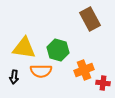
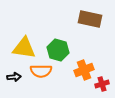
brown rectangle: rotated 50 degrees counterclockwise
black arrow: rotated 104 degrees counterclockwise
red cross: moved 1 px left, 1 px down; rotated 24 degrees counterclockwise
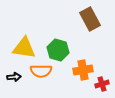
brown rectangle: rotated 50 degrees clockwise
orange cross: moved 1 px left; rotated 12 degrees clockwise
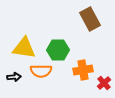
green hexagon: rotated 15 degrees counterclockwise
red cross: moved 2 px right, 1 px up; rotated 24 degrees counterclockwise
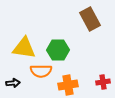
orange cross: moved 15 px left, 15 px down
black arrow: moved 1 px left, 6 px down
red cross: moved 1 px left, 1 px up; rotated 32 degrees clockwise
